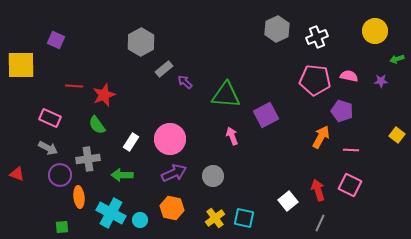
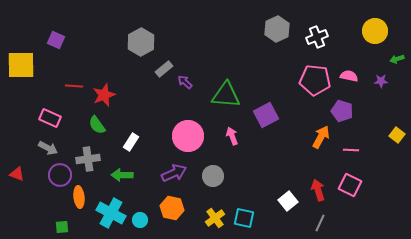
pink circle at (170, 139): moved 18 px right, 3 px up
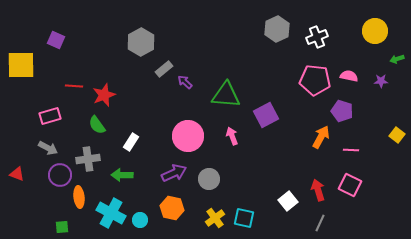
pink rectangle at (50, 118): moved 2 px up; rotated 40 degrees counterclockwise
gray circle at (213, 176): moved 4 px left, 3 px down
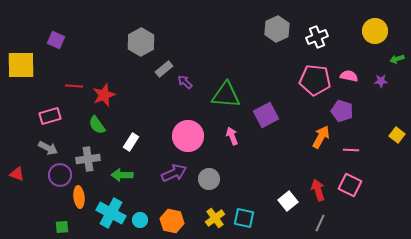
orange hexagon at (172, 208): moved 13 px down
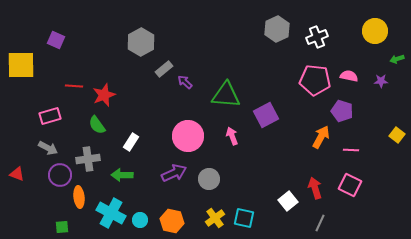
red arrow at (318, 190): moved 3 px left, 2 px up
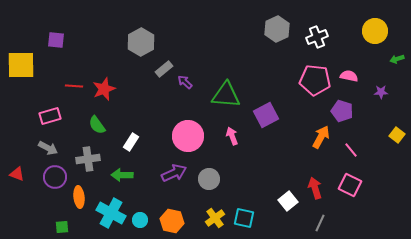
purple square at (56, 40): rotated 18 degrees counterclockwise
purple star at (381, 81): moved 11 px down
red star at (104, 95): moved 6 px up
pink line at (351, 150): rotated 49 degrees clockwise
purple circle at (60, 175): moved 5 px left, 2 px down
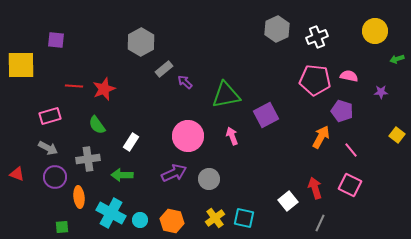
green triangle at (226, 95): rotated 16 degrees counterclockwise
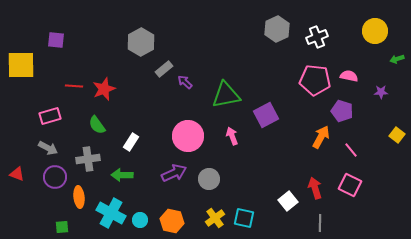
gray line at (320, 223): rotated 24 degrees counterclockwise
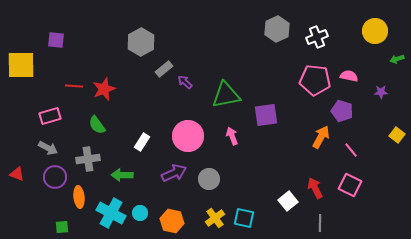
purple square at (266, 115): rotated 20 degrees clockwise
white rectangle at (131, 142): moved 11 px right
red arrow at (315, 188): rotated 10 degrees counterclockwise
cyan circle at (140, 220): moved 7 px up
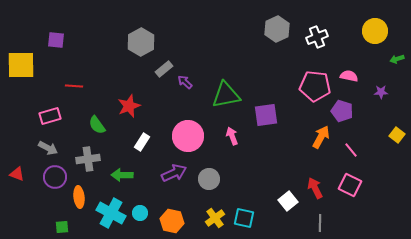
pink pentagon at (315, 80): moved 6 px down
red star at (104, 89): moved 25 px right, 17 px down
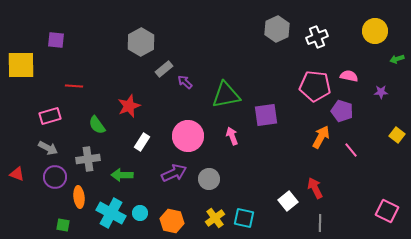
pink square at (350, 185): moved 37 px right, 26 px down
green square at (62, 227): moved 1 px right, 2 px up; rotated 16 degrees clockwise
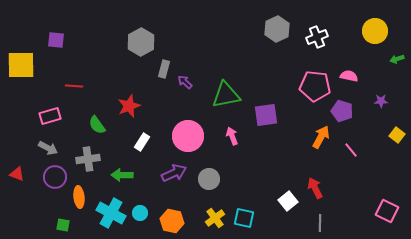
gray rectangle at (164, 69): rotated 36 degrees counterclockwise
purple star at (381, 92): moved 9 px down
